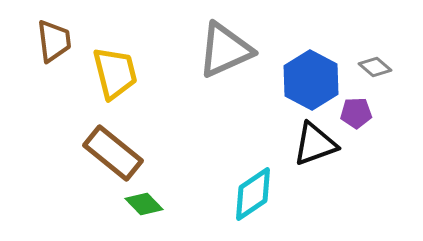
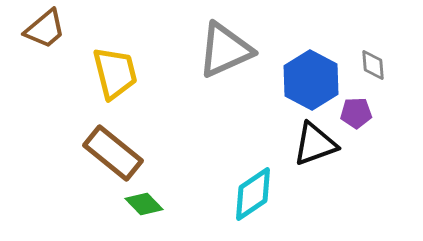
brown trapezoid: moved 9 px left, 12 px up; rotated 57 degrees clockwise
gray diamond: moved 2 px left, 2 px up; rotated 44 degrees clockwise
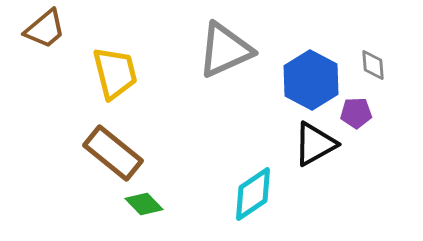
black triangle: rotated 9 degrees counterclockwise
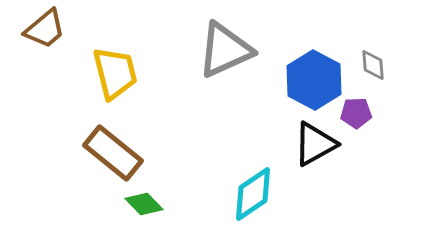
blue hexagon: moved 3 px right
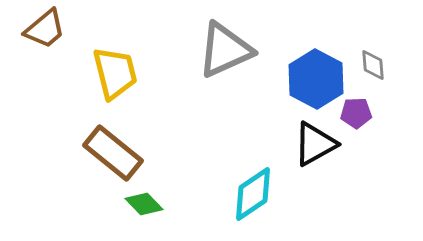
blue hexagon: moved 2 px right, 1 px up
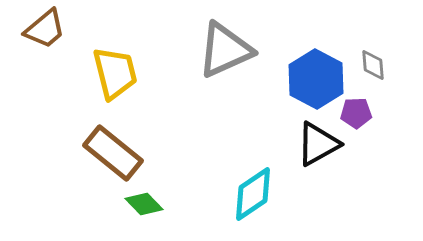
black triangle: moved 3 px right
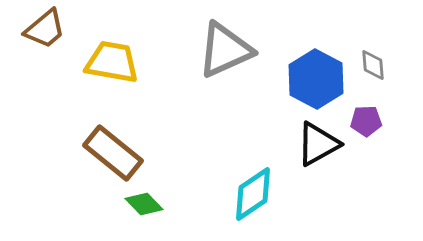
yellow trapezoid: moved 3 px left, 11 px up; rotated 66 degrees counterclockwise
purple pentagon: moved 10 px right, 8 px down
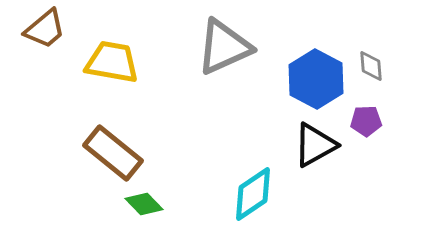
gray triangle: moved 1 px left, 3 px up
gray diamond: moved 2 px left, 1 px down
black triangle: moved 3 px left, 1 px down
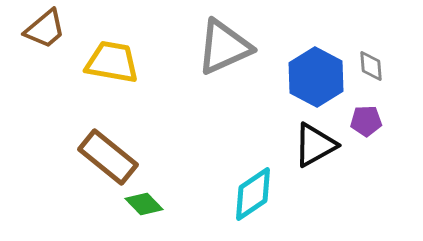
blue hexagon: moved 2 px up
brown rectangle: moved 5 px left, 4 px down
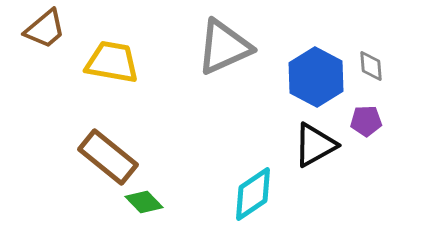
green diamond: moved 2 px up
